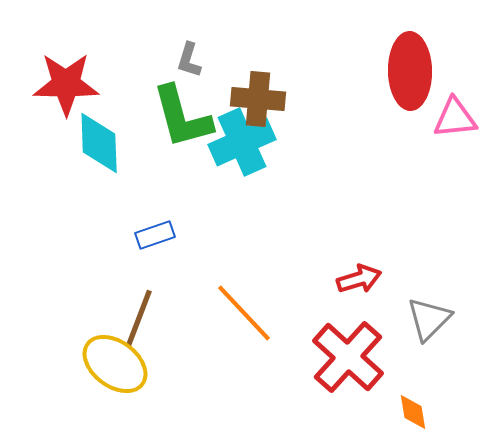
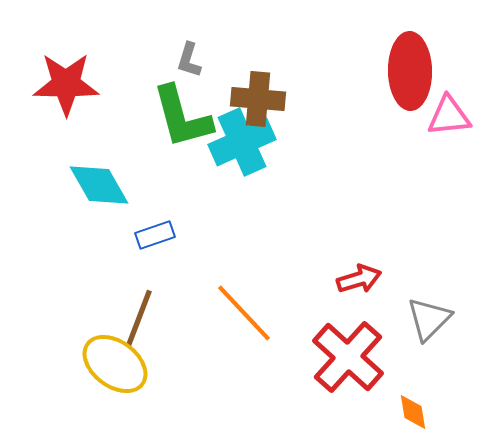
pink triangle: moved 6 px left, 2 px up
cyan diamond: moved 42 px down; rotated 28 degrees counterclockwise
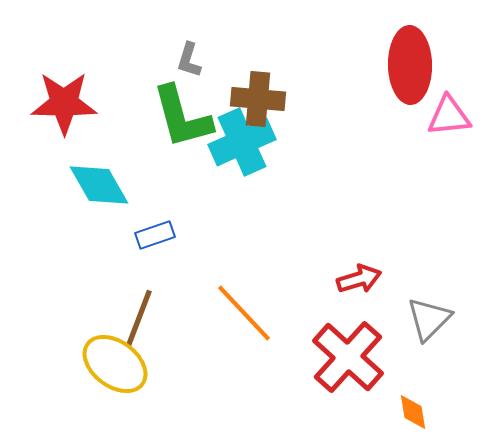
red ellipse: moved 6 px up
red star: moved 2 px left, 19 px down
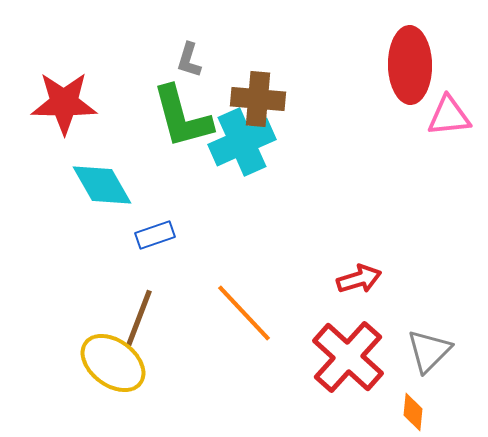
cyan diamond: moved 3 px right
gray triangle: moved 32 px down
yellow ellipse: moved 2 px left, 1 px up
orange diamond: rotated 15 degrees clockwise
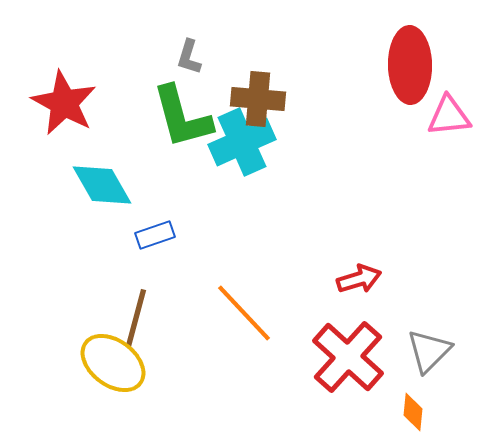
gray L-shape: moved 3 px up
red star: rotated 28 degrees clockwise
brown line: moved 3 px left; rotated 6 degrees counterclockwise
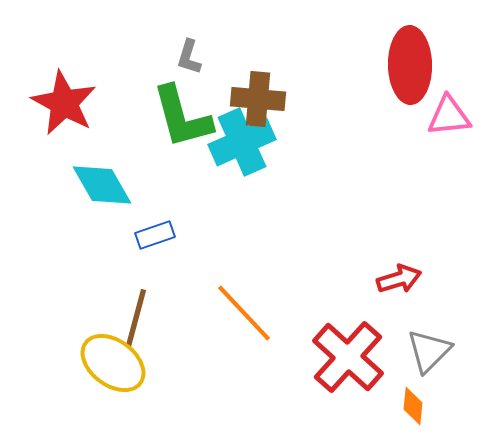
red arrow: moved 40 px right
orange diamond: moved 6 px up
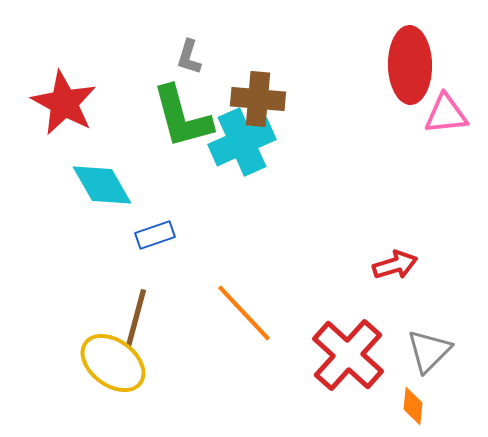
pink triangle: moved 3 px left, 2 px up
red arrow: moved 4 px left, 14 px up
red cross: moved 2 px up
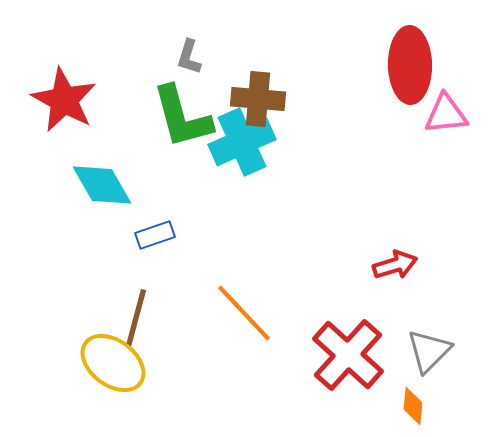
red star: moved 3 px up
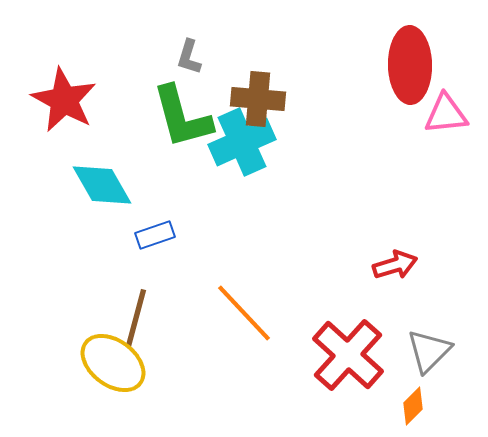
orange diamond: rotated 39 degrees clockwise
